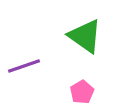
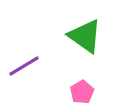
purple line: rotated 12 degrees counterclockwise
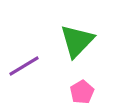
green triangle: moved 8 px left, 5 px down; rotated 39 degrees clockwise
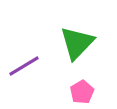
green triangle: moved 2 px down
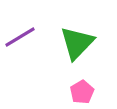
purple line: moved 4 px left, 29 px up
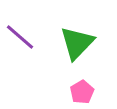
purple line: rotated 72 degrees clockwise
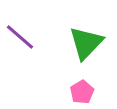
green triangle: moved 9 px right
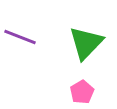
purple line: rotated 20 degrees counterclockwise
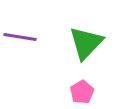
purple line: rotated 12 degrees counterclockwise
